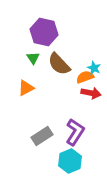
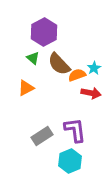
purple hexagon: rotated 20 degrees clockwise
green triangle: rotated 16 degrees counterclockwise
cyan star: rotated 16 degrees clockwise
orange semicircle: moved 8 px left, 2 px up
purple L-shape: moved 2 px up; rotated 40 degrees counterclockwise
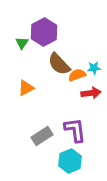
green triangle: moved 11 px left, 15 px up; rotated 24 degrees clockwise
cyan star: rotated 24 degrees clockwise
red arrow: rotated 18 degrees counterclockwise
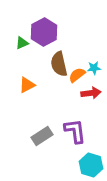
green triangle: rotated 32 degrees clockwise
brown semicircle: rotated 30 degrees clockwise
orange semicircle: rotated 18 degrees counterclockwise
orange triangle: moved 1 px right, 3 px up
purple L-shape: moved 1 px down
cyan hexagon: moved 21 px right, 4 px down; rotated 20 degrees counterclockwise
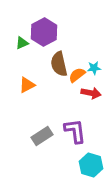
red arrow: rotated 18 degrees clockwise
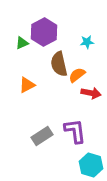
cyan star: moved 7 px left, 26 px up
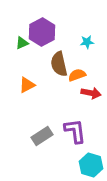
purple hexagon: moved 2 px left
orange semicircle: rotated 18 degrees clockwise
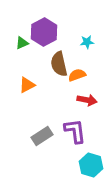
purple hexagon: moved 2 px right
red arrow: moved 4 px left, 7 px down
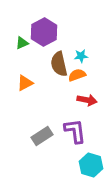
cyan star: moved 6 px left, 14 px down
orange triangle: moved 2 px left, 2 px up
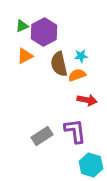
green triangle: moved 17 px up
orange triangle: moved 27 px up
